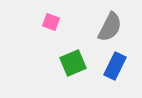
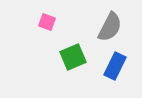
pink square: moved 4 px left
green square: moved 6 px up
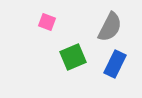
blue rectangle: moved 2 px up
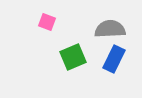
gray semicircle: moved 2 px down; rotated 120 degrees counterclockwise
blue rectangle: moved 1 px left, 5 px up
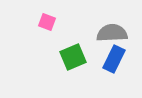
gray semicircle: moved 2 px right, 4 px down
